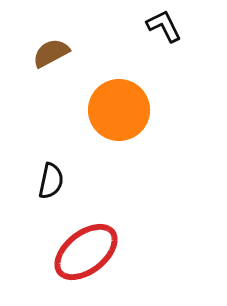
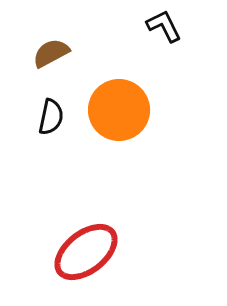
black semicircle: moved 64 px up
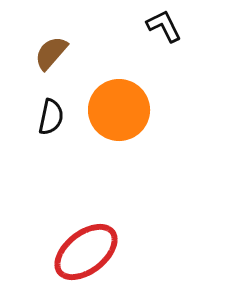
brown semicircle: rotated 21 degrees counterclockwise
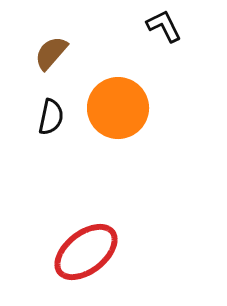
orange circle: moved 1 px left, 2 px up
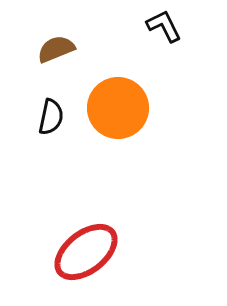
brown semicircle: moved 5 px right, 4 px up; rotated 27 degrees clockwise
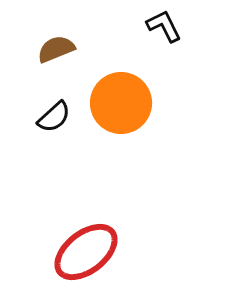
orange circle: moved 3 px right, 5 px up
black semicircle: moved 3 px right; rotated 36 degrees clockwise
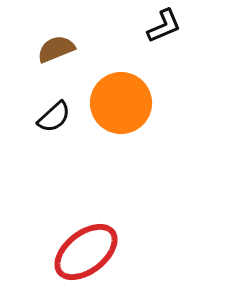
black L-shape: rotated 93 degrees clockwise
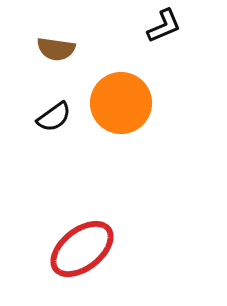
brown semicircle: rotated 150 degrees counterclockwise
black semicircle: rotated 6 degrees clockwise
red ellipse: moved 4 px left, 3 px up
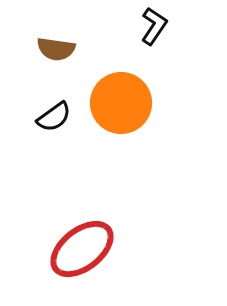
black L-shape: moved 10 px left; rotated 33 degrees counterclockwise
